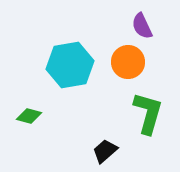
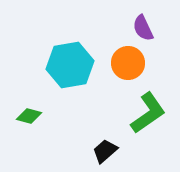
purple semicircle: moved 1 px right, 2 px down
orange circle: moved 1 px down
green L-shape: rotated 39 degrees clockwise
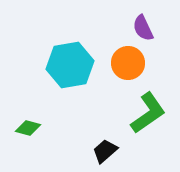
green diamond: moved 1 px left, 12 px down
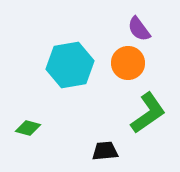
purple semicircle: moved 4 px left, 1 px down; rotated 12 degrees counterclockwise
black trapezoid: rotated 36 degrees clockwise
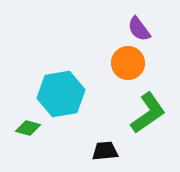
cyan hexagon: moved 9 px left, 29 px down
